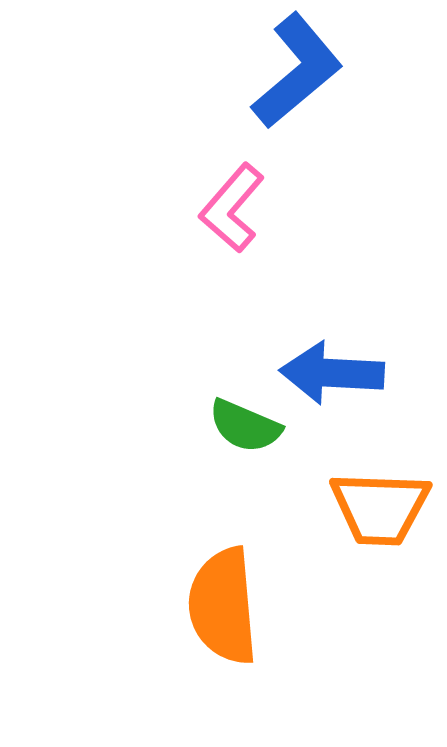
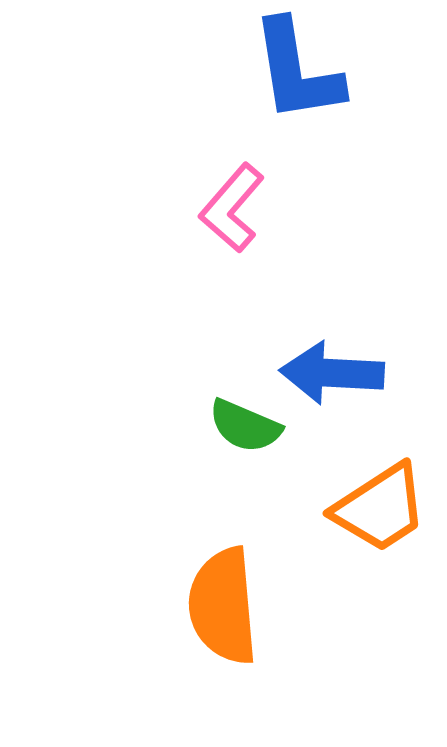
blue L-shape: rotated 121 degrees clockwise
orange trapezoid: rotated 35 degrees counterclockwise
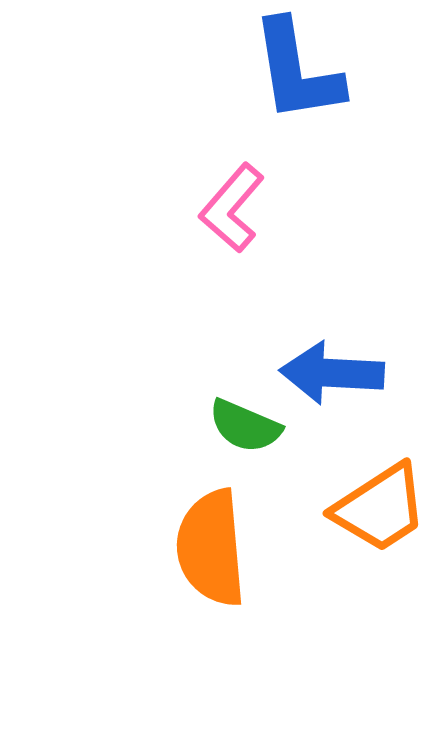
orange semicircle: moved 12 px left, 58 px up
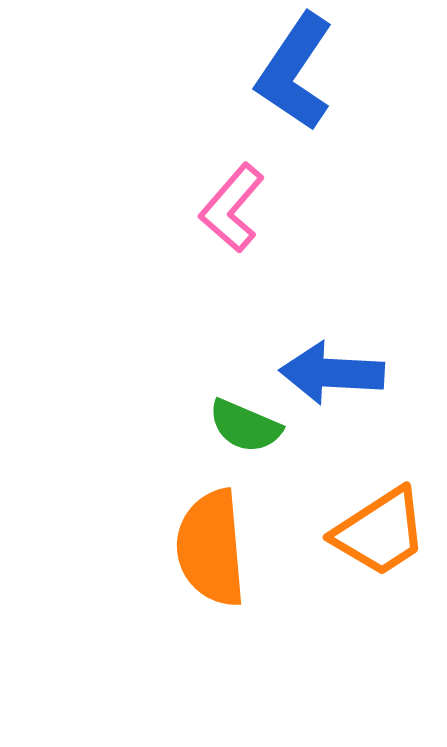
blue L-shape: moved 2 px left, 1 px down; rotated 43 degrees clockwise
orange trapezoid: moved 24 px down
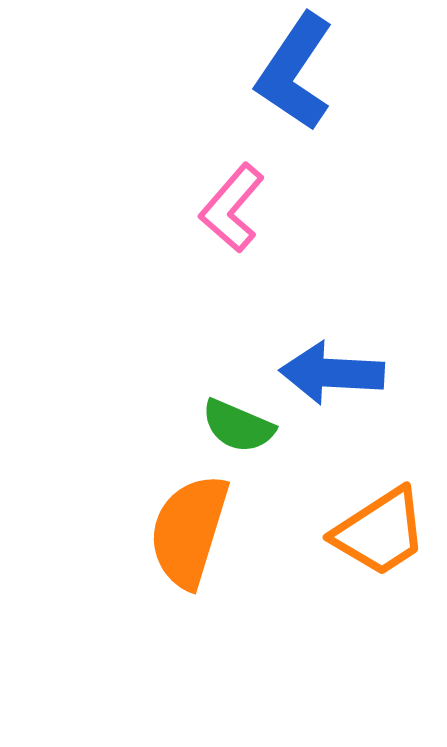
green semicircle: moved 7 px left
orange semicircle: moved 22 px left, 17 px up; rotated 22 degrees clockwise
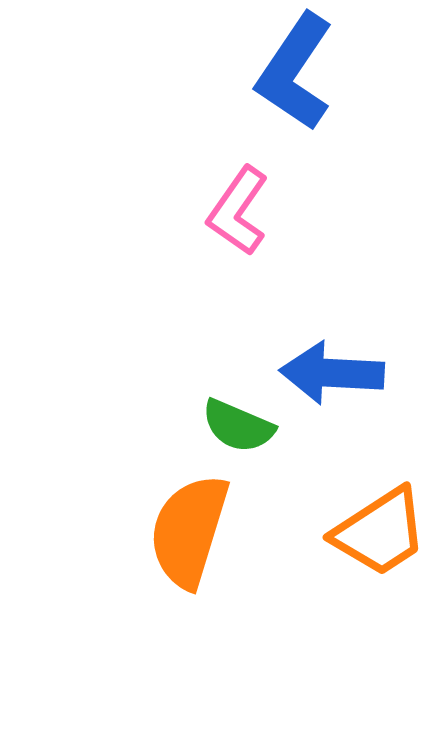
pink L-shape: moved 6 px right, 3 px down; rotated 6 degrees counterclockwise
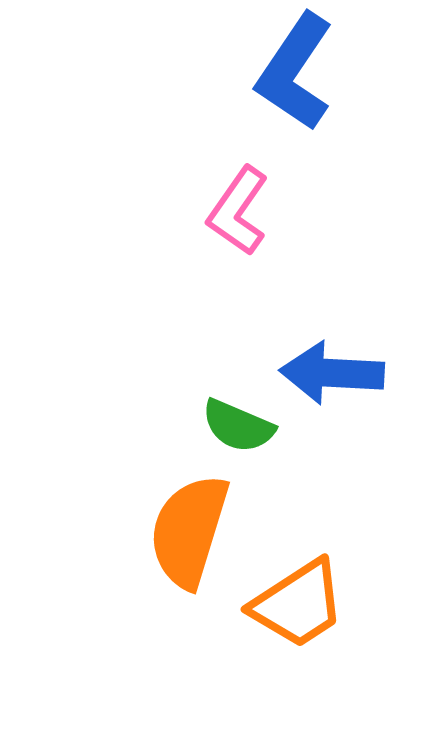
orange trapezoid: moved 82 px left, 72 px down
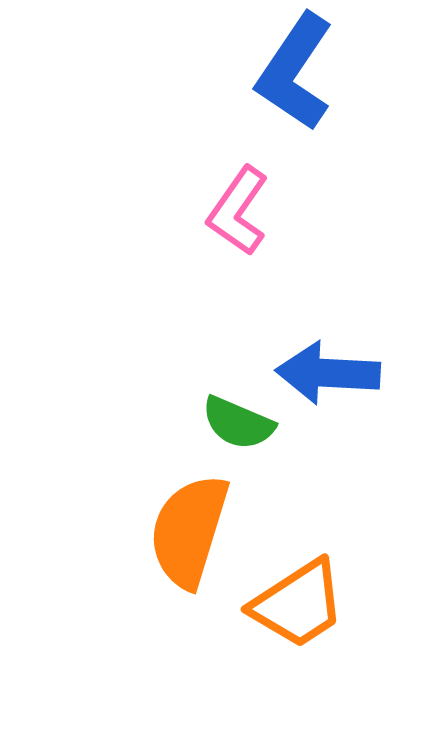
blue arrow: moved 4 px left
green semicircle: moved 3 px up
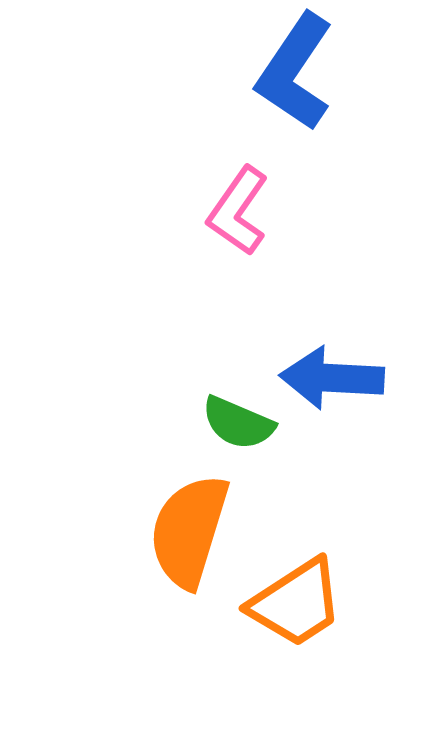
blue arrow: moved 4 px right, 5 px down
orange trapezoid: moved 2 px left, 1 px up
